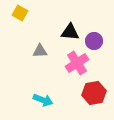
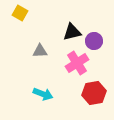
black triangle: moved 2 px right; rotated 18 degrees counterclockwise
cyan arrow: moved 6 px up
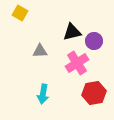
cyan arrow: rotated 78 degrees clockwise
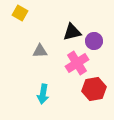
red hexagon: moved 4 px up
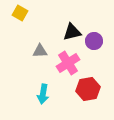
pink cross: moved 9 px left
red hexagon: moved 6 px left
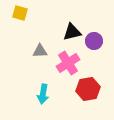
yellow square: rotated 14 degrees counterclockwise
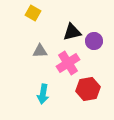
yellow square: moved 13 px right; rotated 14 degrees clockwise
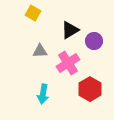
black triangle: moved 2 px left, 2 px up; rotated 18 degrees counterclockwise
red hexagon: moved 2 px right; rotated 20 degrees counterclockwise
